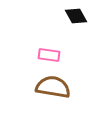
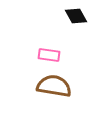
brown semicircle: moved 1 px right, 1 px up
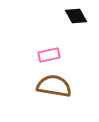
pink rectangle: rotated 20 degrees counterclockwise
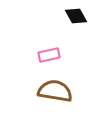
brown semicircle: moved 1 px right, 5 px down
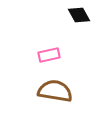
black diamond: moved 3 px right, 1 px up
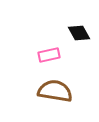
black diamond: moved 18 px down
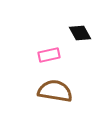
black diamond: moved 1 px right
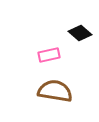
black diamond: rotated 20 degrees counterclockwise
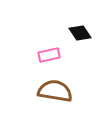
black diamond: rotated 15 degrees clockwise
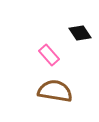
pink rectangle: rotated 60 degrees clockwise
